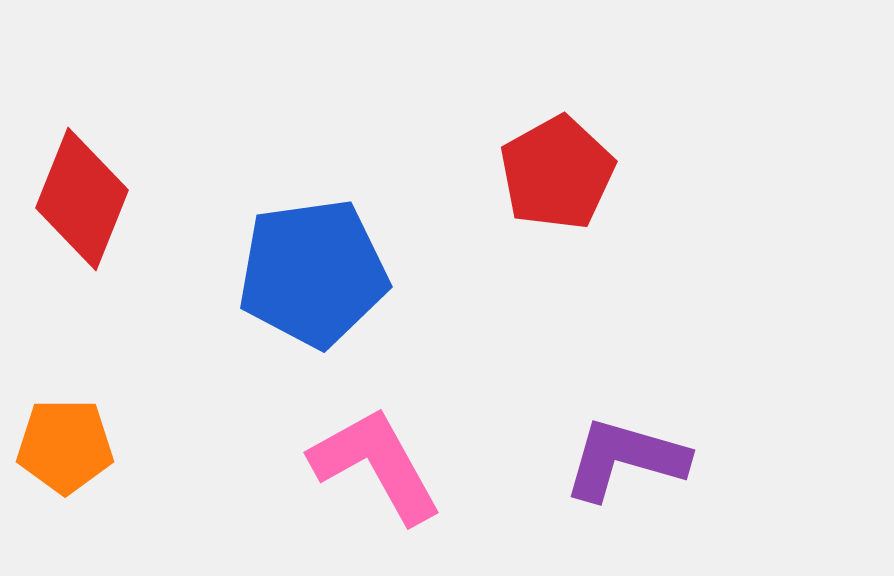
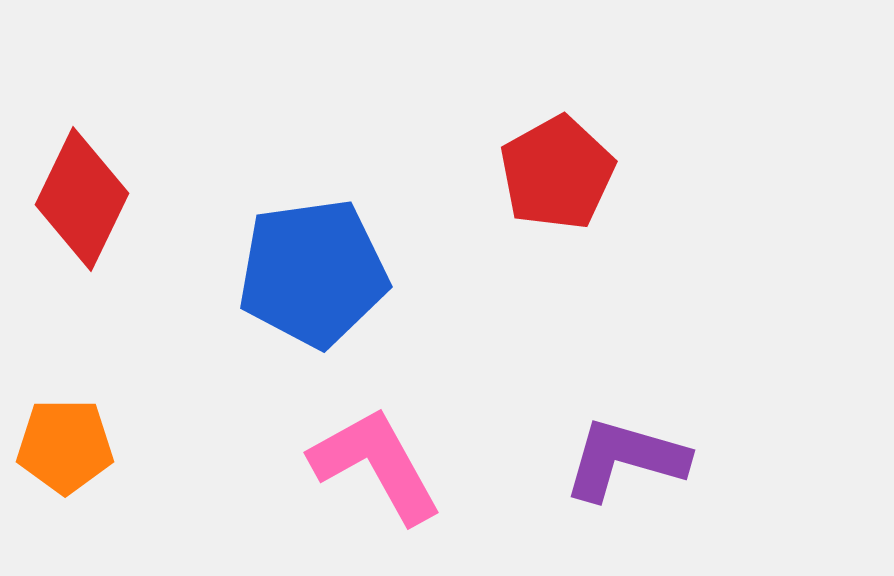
red diamond: rotated 4 degrees clockwise
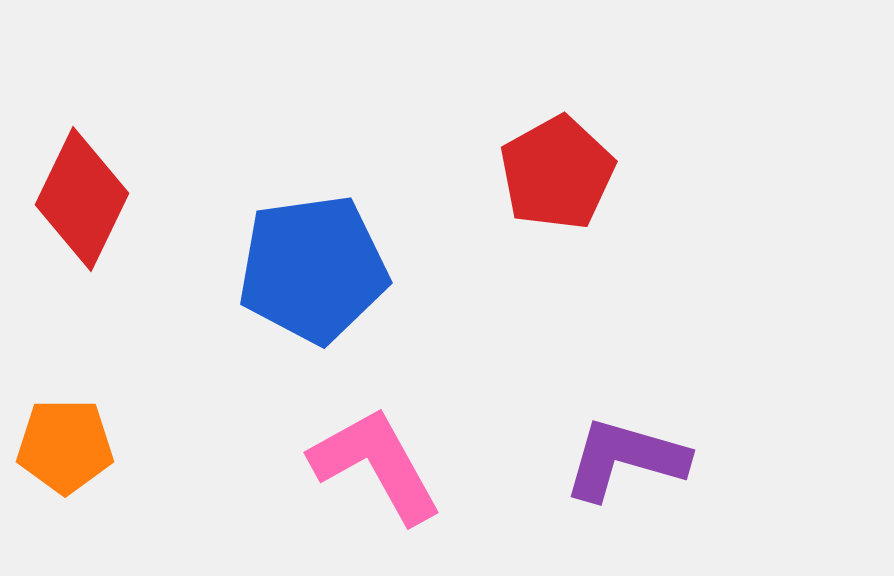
blue pentagon: moved 4 px up
